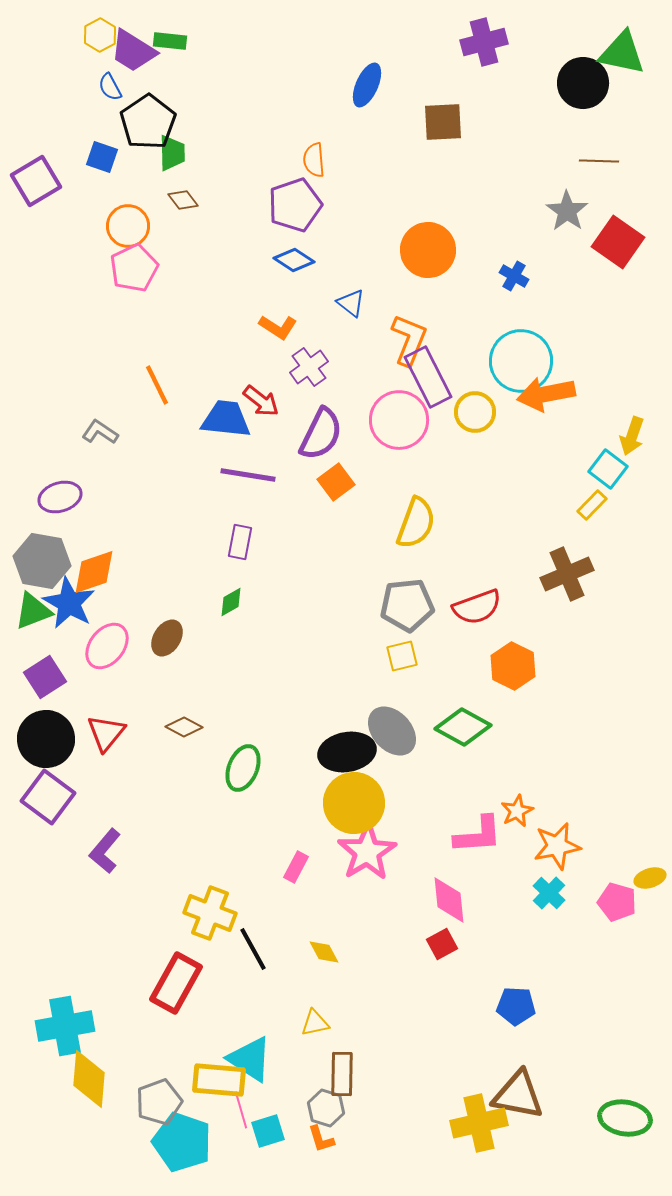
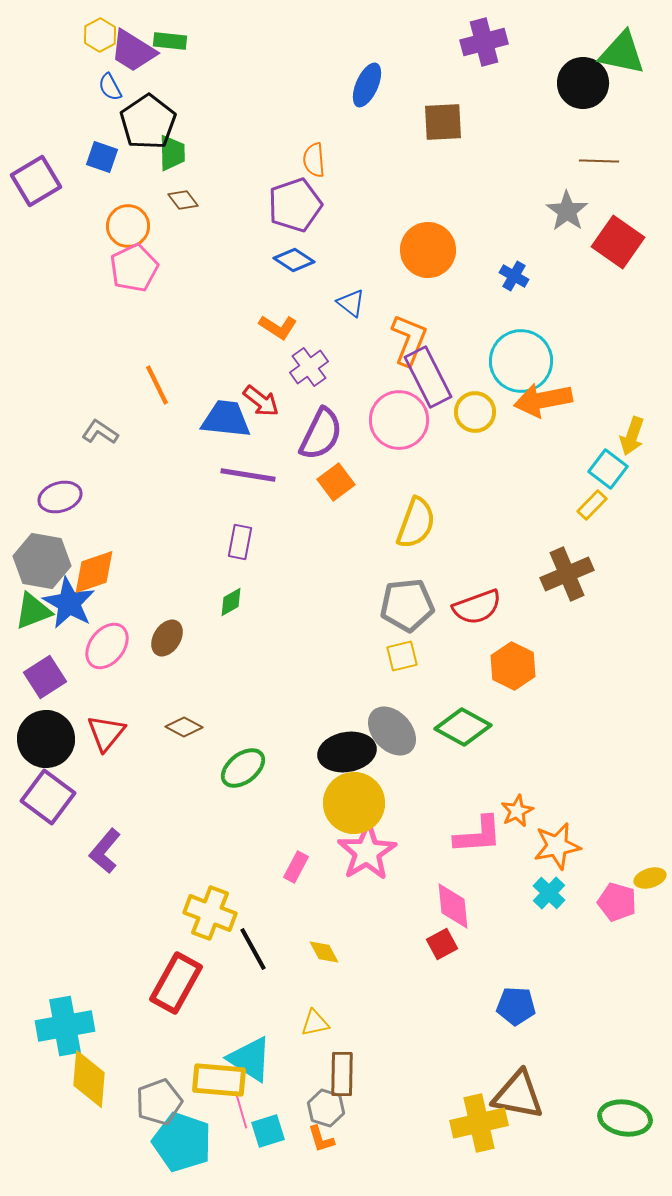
orange arrow at (546, 394): moved 3 px left, 6 px down
green ellipse at (243, 768): rotated 30 degrees clockwise
pink diamond at (449, 900): moved 4 px right, 6 px down
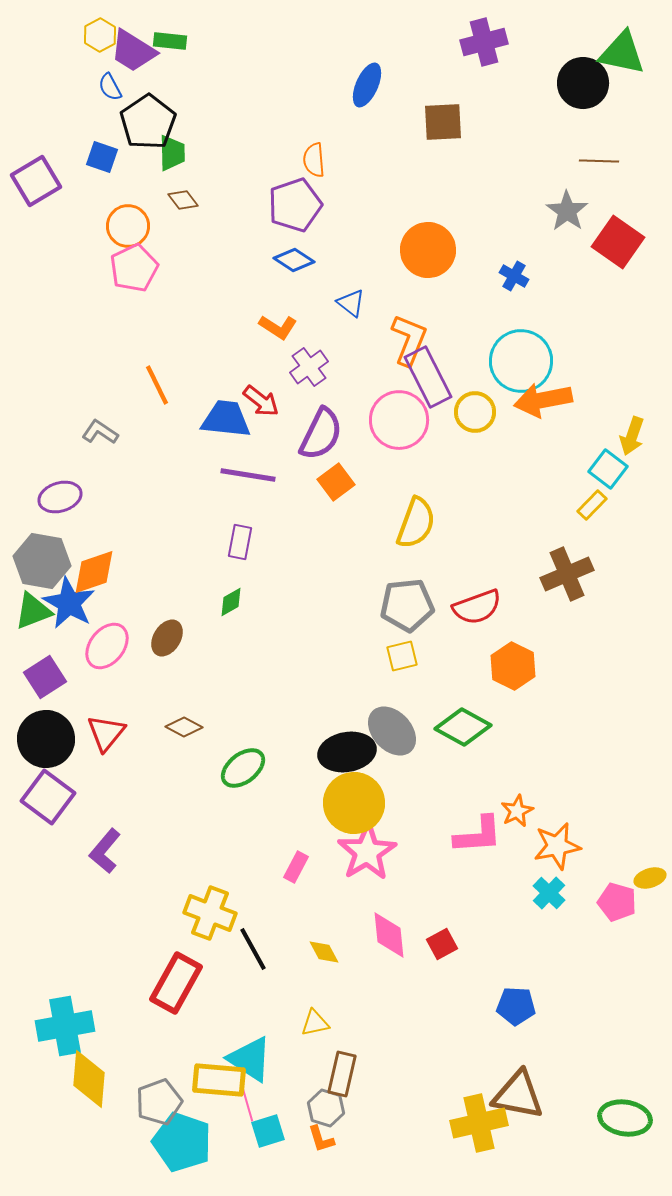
pink diamond at (453, 906): moved 64 px left, 29 px down
brown rectangle at (342, 1074): rotated 12 degrees clockwise
pink line at (241, 1110): moved 6 px right, 7 px up
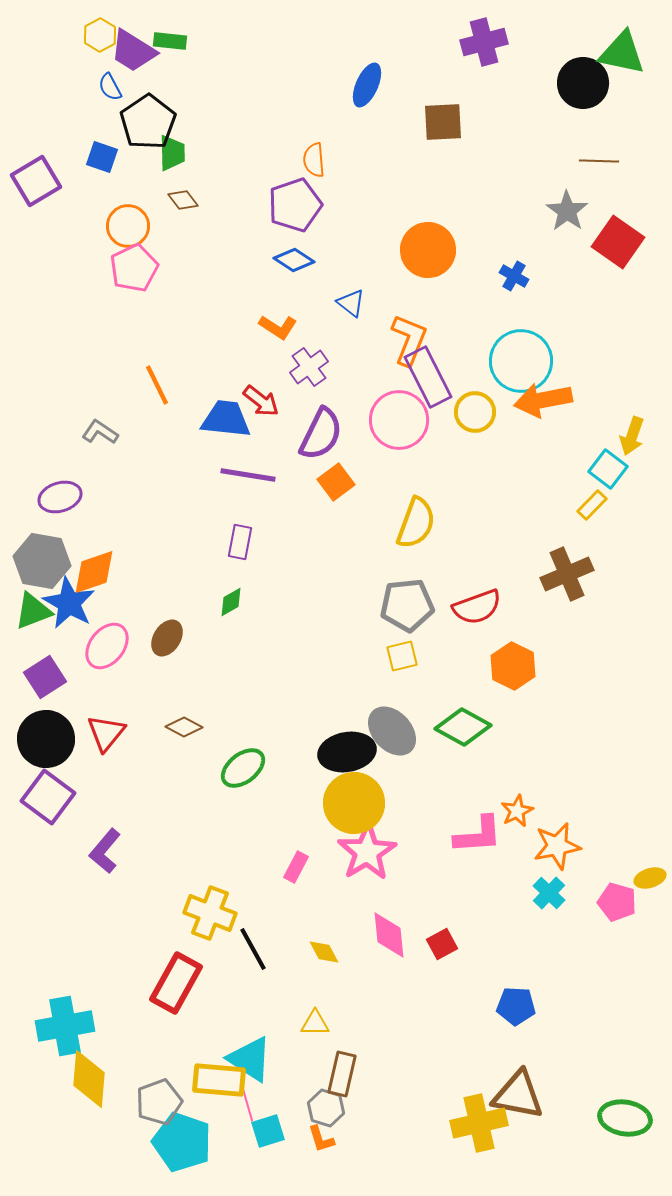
yellow triangle at (315, 1023): rotated 12 degrees clockwise
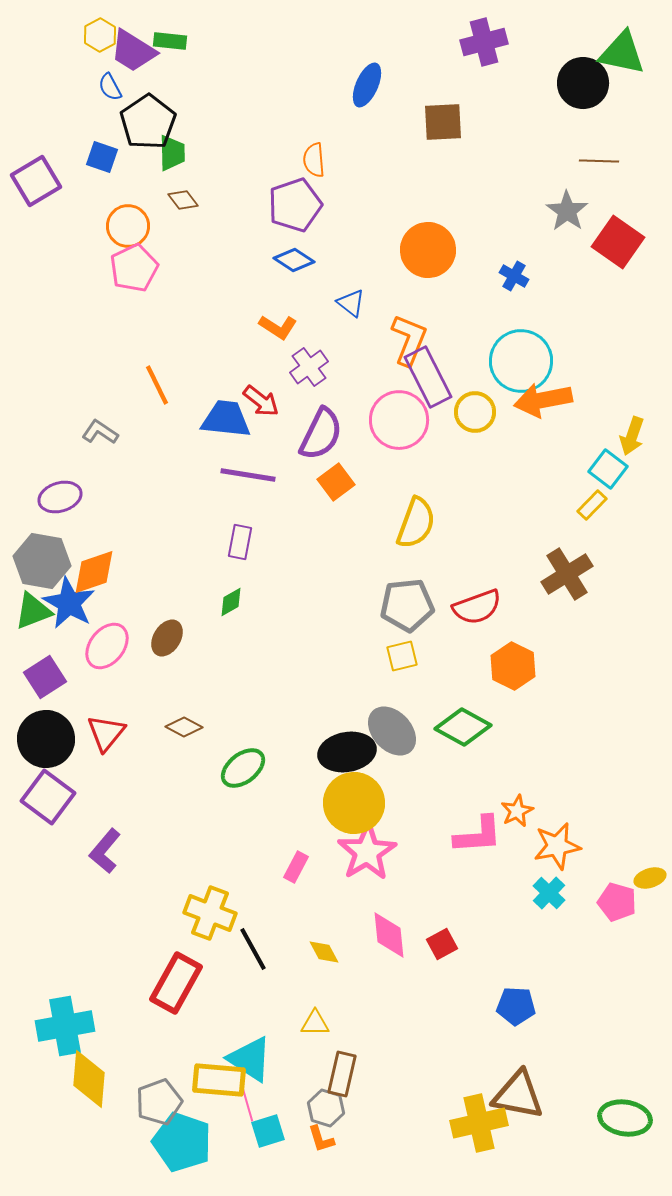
brown cross at (567, 574): rotated 9 degrees counterclockwise
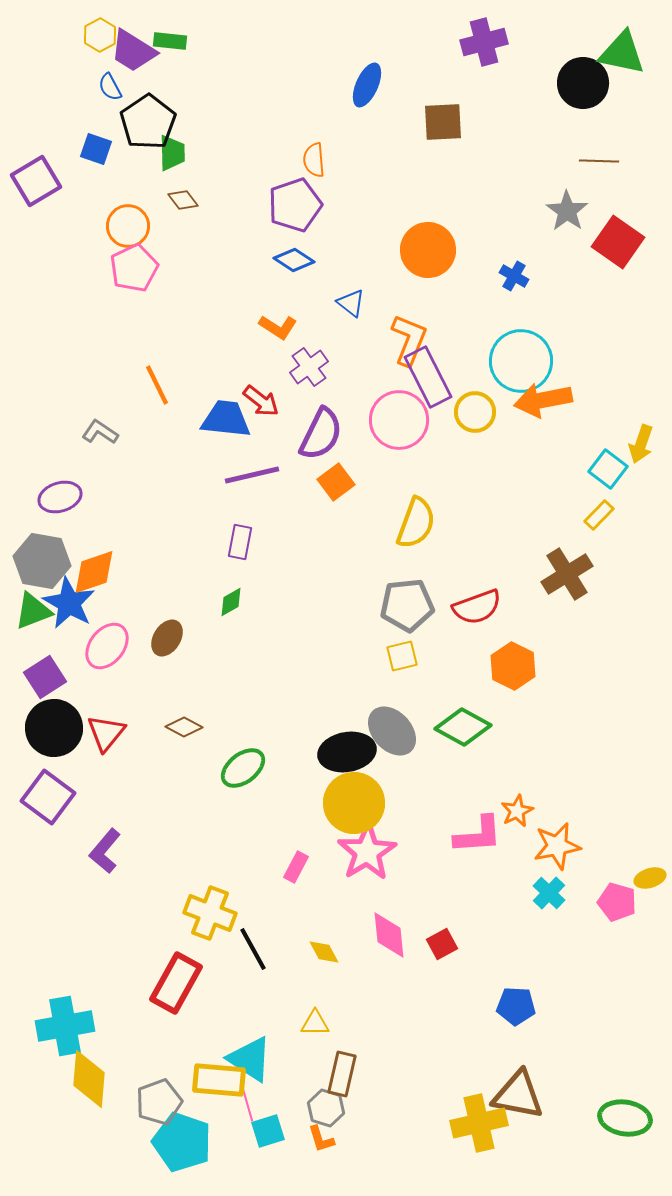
blue square at (102, 157): moved 6 px left, 8 px up
yellow arrow at (632, 436): moved 9 px right, 8 px down
purple line at (248, 475): moved 4 px right; rotated 22 degrees counterclockwise
yellow rectangle at (592, 505): moved 7 px right, 10 px down
black circle at (46, 739): moved 8 px right, 11 px up
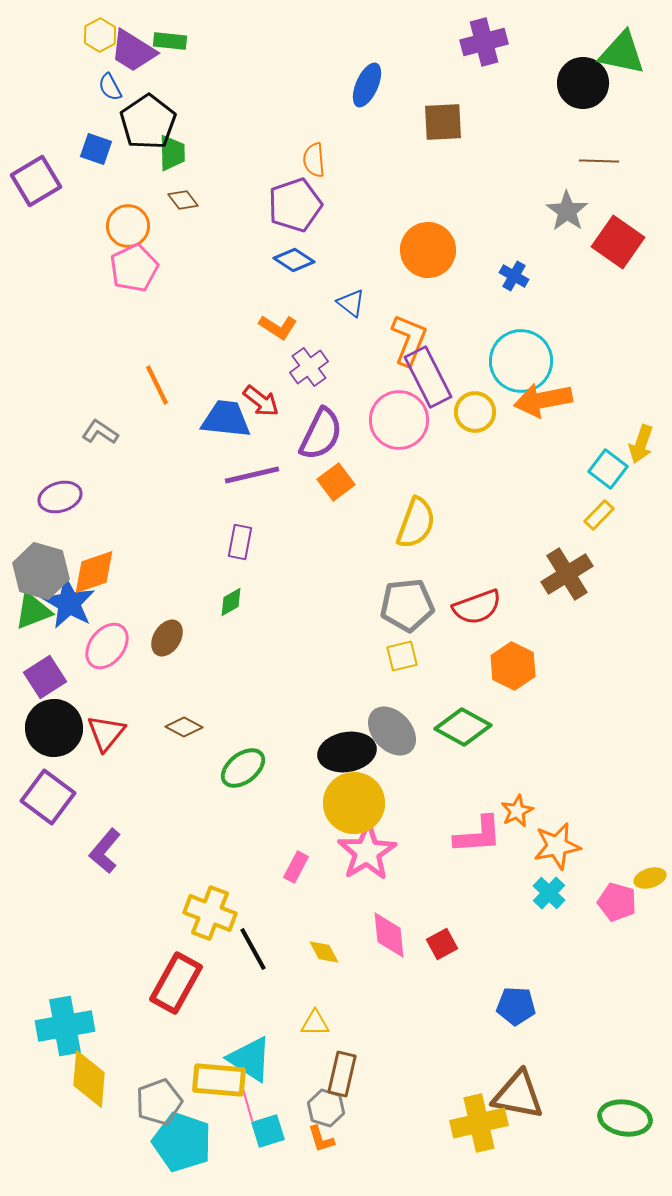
gray hexagon at (42, 561): moved 1 px left, 10 px down; rotated 6 degrees clockwise
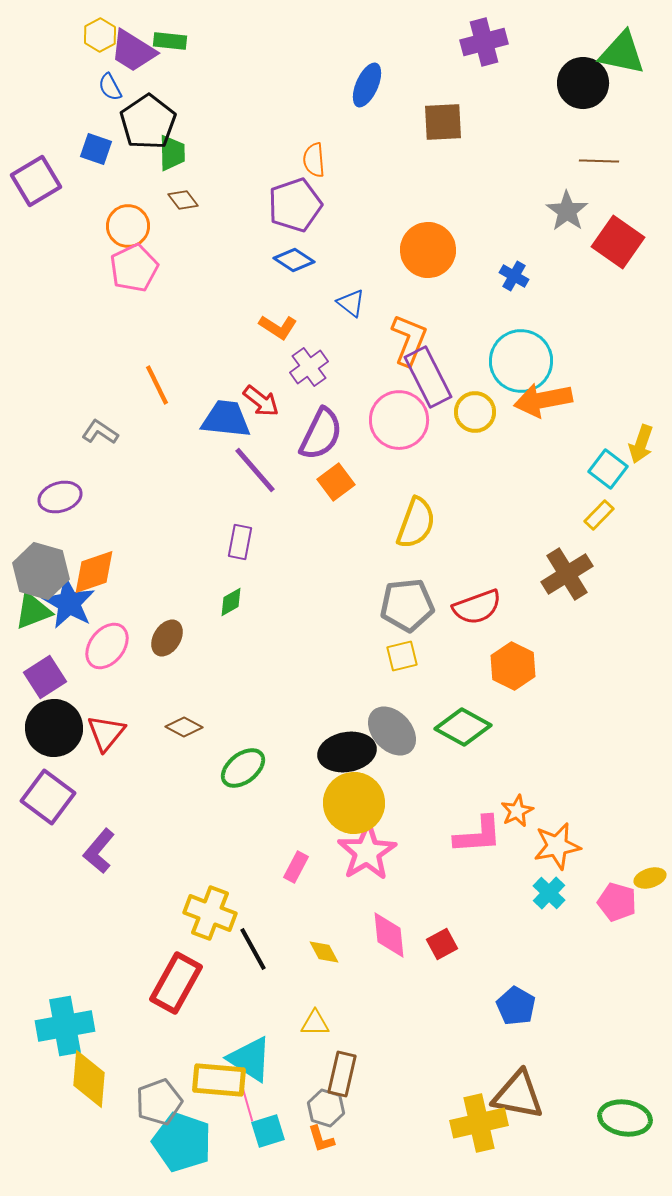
purple line at (252, 475): moved 3 px right, 5 px up; rotated 62 degrees clockwise
purple L-shape at (105, 851): moved 6 px left
blue pentagon at (516, 1006): rotated 27 degrees clockwise
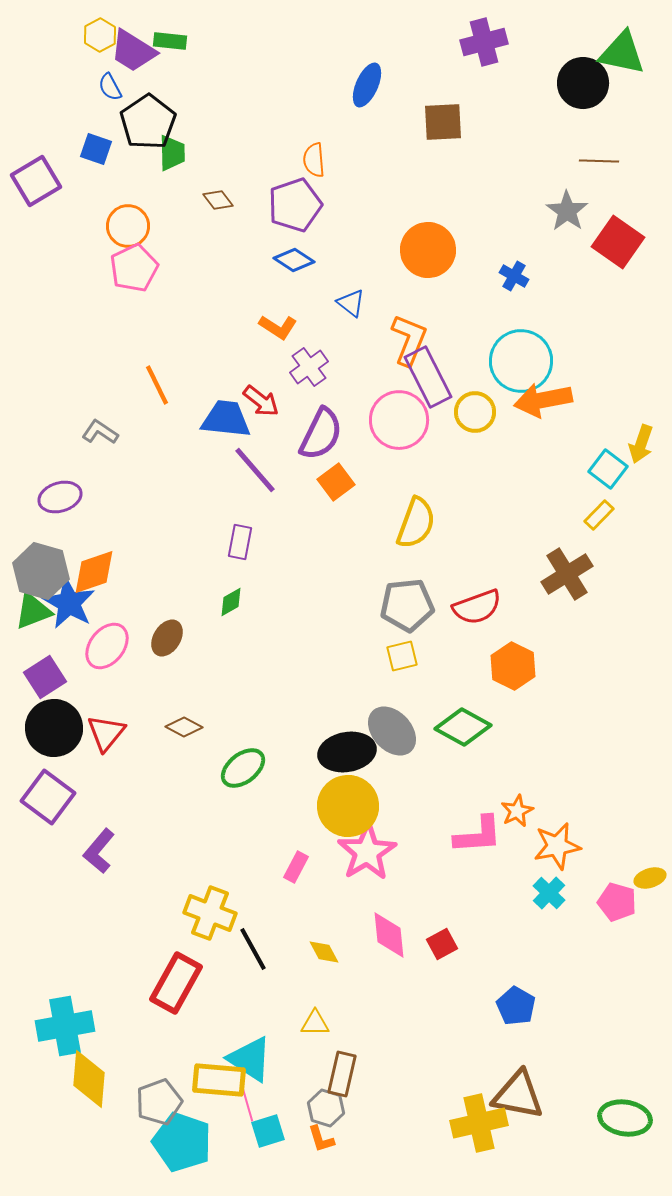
brown diamond at (183, 200): moved 35 px right
yellow circle at (354, 803): moved 6 px left, 3 px down
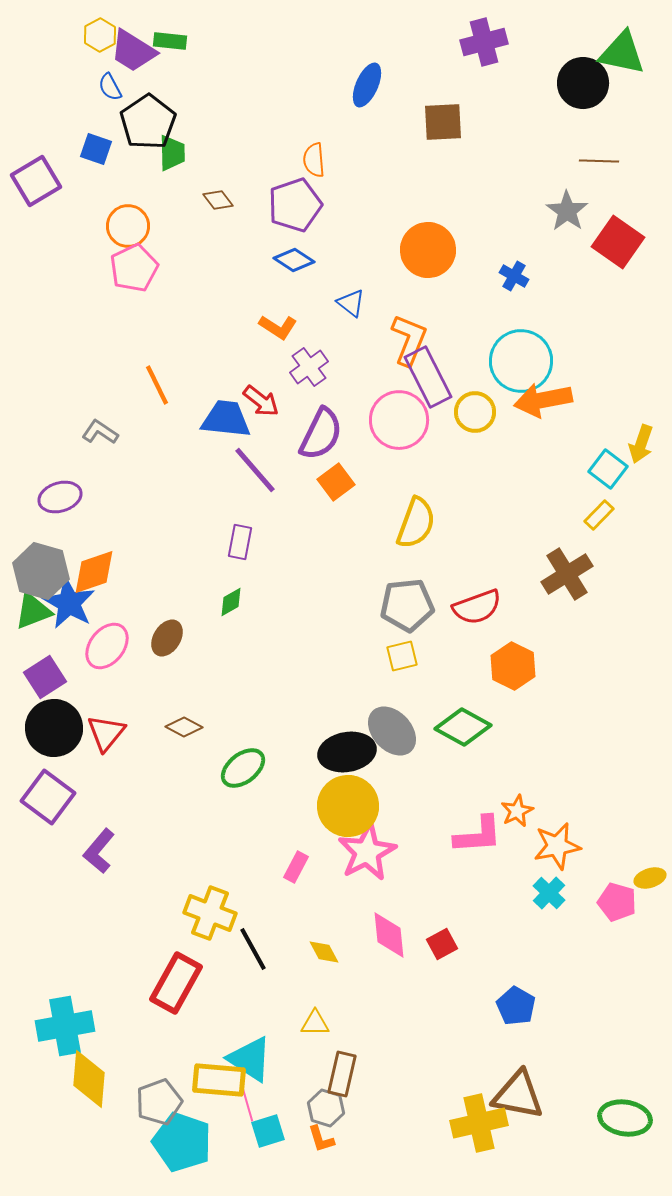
pink star at (367, 852): rotated 4 degrees clockwise
